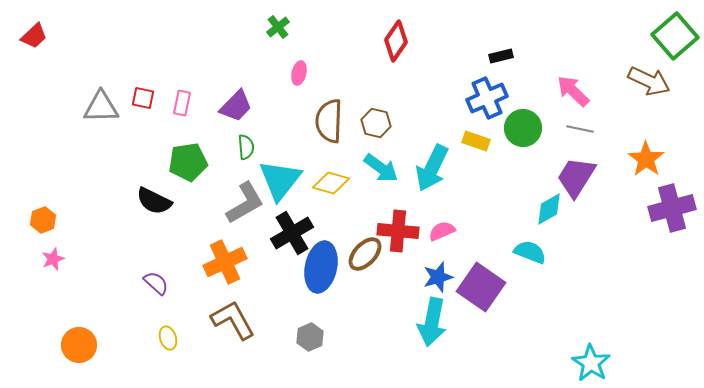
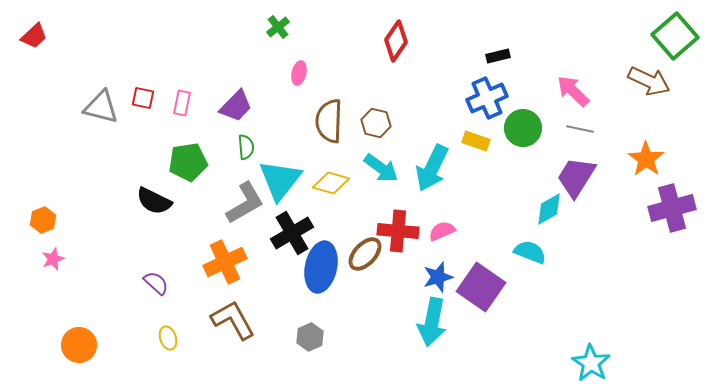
black rectangle at (501, 56): moved 3 px left
gray triangle at (101, 107): rotated 15 degrees clockwise
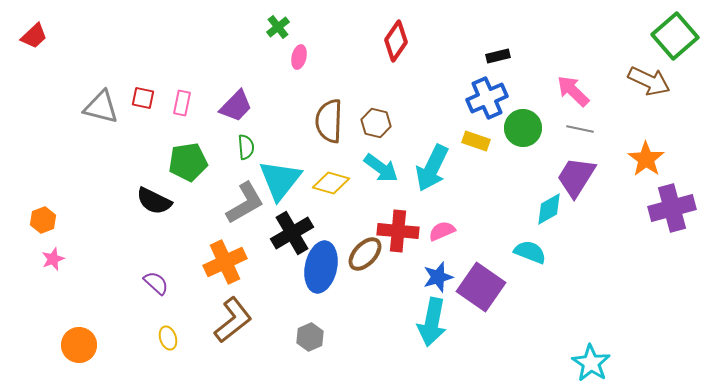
pink ellipse at (299, 73): moved 16 px up
brown L-shape at (233, 320): rotated 81 degrees clockwise
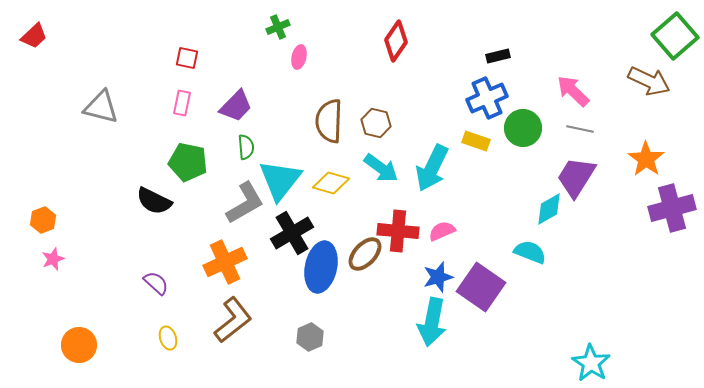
green cross at (278, 27): rotated 15 degrees clockwise
red square at (143, 98): moved 44 px right, 40 px up
green pentagon at (188, 162): rotated 21 degrees clockwise
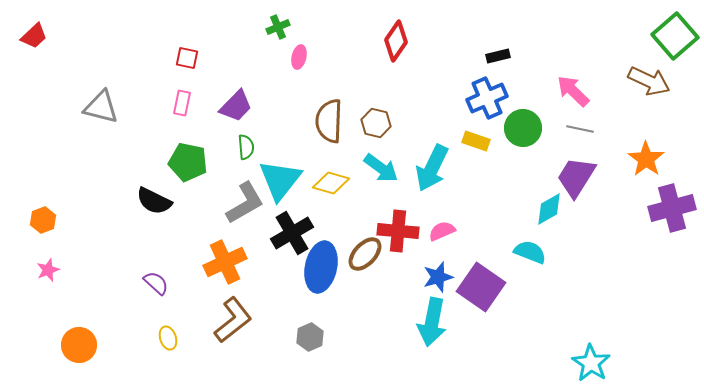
pink star at (53, 259): moved 5 px left, 11 px down
